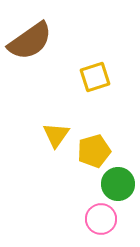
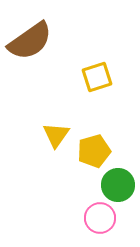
yellow square: moved 2 px right
green circle: moved 1 px down
pink circle: moved 1 px left, 1 px up
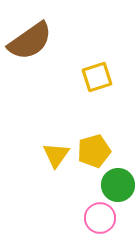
yellow triangle: moved 20 px down
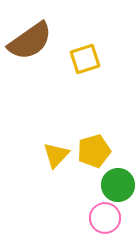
yellow square: moved 12 px left, 18 px up
yellow triangle: rotated 8 degrees clockwise
pink circle: moved 5 px right
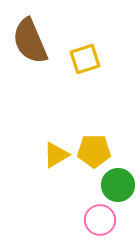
brown semicircle: rotated 102 degrees clockwise
yellow pentagon: rotated 16 degrees clockwise
yellow triangle: rotated 16 degrees clockwise
pink circle: moved 5 px left, 2 px down
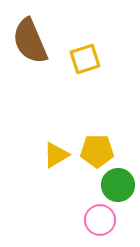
yellow pentagon: moved 3 px right
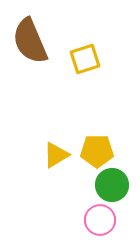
green circle: moved 6 px left
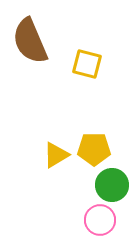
yellow square: moved 2 px right, 5 px down; rotated 32 degrees clockwise
yellow pentagon: moved 3 px left, 2 px up
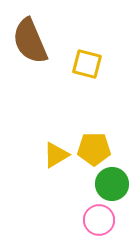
green circle: moved 1 px up
pink circle: moved 1 px left
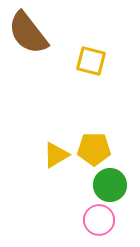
brown semicircle: moved 2 px left, 8 px up; rotated 15 degrees counterclockwise
yellow square: moved 4 px right, 3 px up
green circle: moved 2 px left, 1 px down
